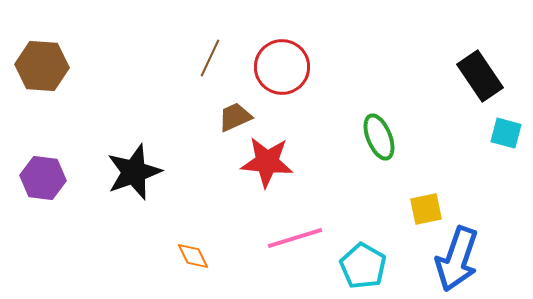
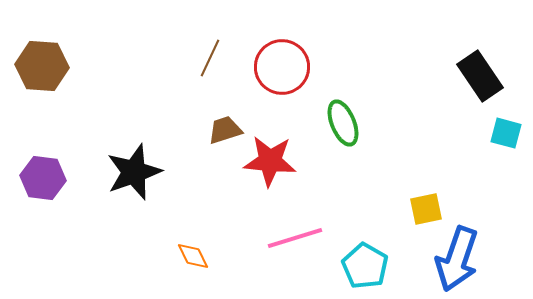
brown trapezoid: moved 10 px left, 13 px down; rotated 6 degrees clockwise
green ellipse: moved 36 px left, 14 px up
red star: moved 3 px right, 1 px up
cyan pentagon: moved 2 px right
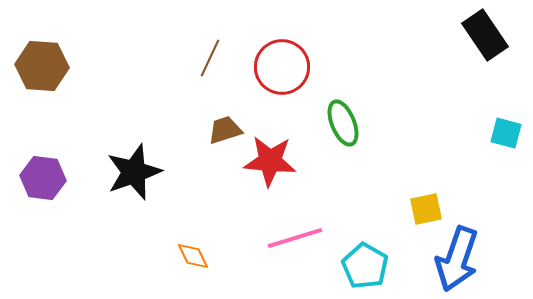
black rectangle: moved 5 px right, 41 px up
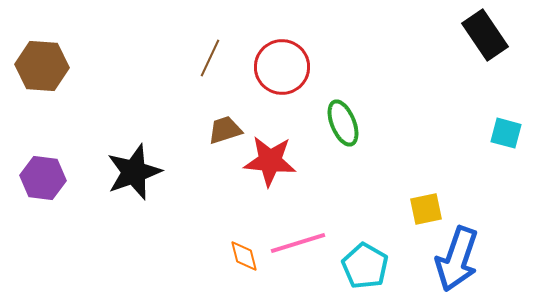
pink line: moved 3 px right, 5 px down
orange diamond: moved 51 px right; rotated 12 degrees clockwise
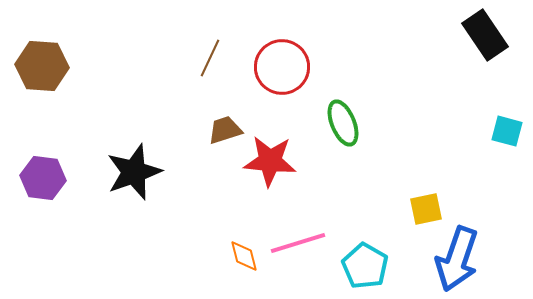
cyan square: moved 1 px right, 2 px up
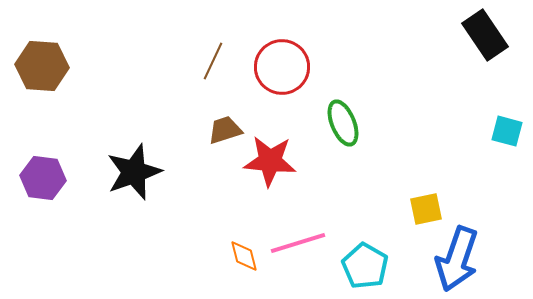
brown line: moved 3 px right, 3 px down
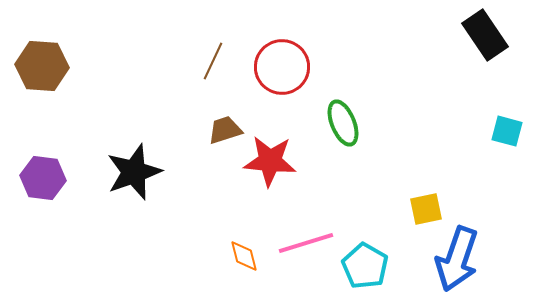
pink line: moved 8 px right
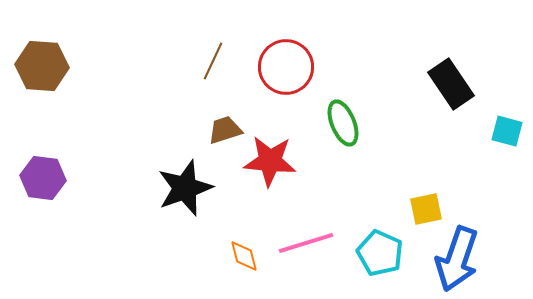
black rectangle: moved 34 px left, 49 px down
red circle: moved 4 px right
black star: moved 51 px right, 16 px down
cyan pentagon: moved 15 px right, 13 px up; rotated 6 degrees counterclockwise
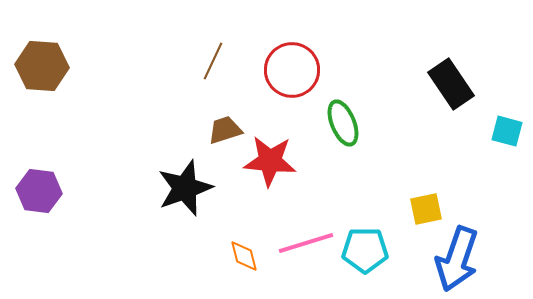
red circle: moved 6 px right, 3 px down
purple hexagon: moved 4 px left, 13 px down
cyan pentagon: moved 15 px left, 3 px up; rotated 24 degrees counterclockwise
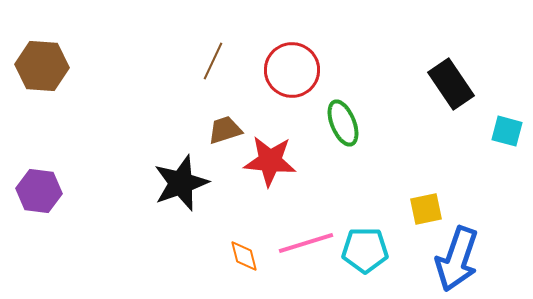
black star: moved 4 px left, 5 px up
